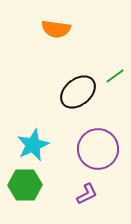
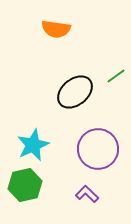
green line: moved 1 px right
black ellipse: moved 3 px left
green hexagon: rotated 12 degrees counterclockwise
purple L-shape: rotated 110 degrees counterclockwise
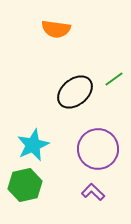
green line: moved 2 px left, 3 px down
purple L-shape: moved 6 px right, 2 px up
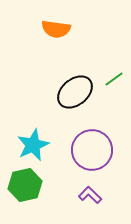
purple circle: moved 6 px left, 1 px down
purple L-shape: moved 3 px left, 3 px down
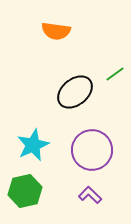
orange semicircle: moved 2 px down
green line: moved 1 px right, 5 px up
green hexagon: moved 6 px down
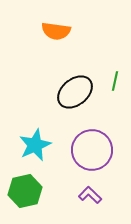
green line: moved 7 px down; rotated 42 degrees counterclockwise
cyan star: moved 2 px right
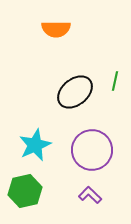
orange semicircle: moved 2 px up; rotated 8 degrees counterclockwise
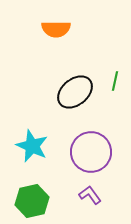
cyan star: moved 3 px left, 1 px down; rotated 24 degrees counterclockwise
purple circle: moved 1 px left, 2 px down
green hexagon: moved 7 px right, 10 px down
purple L-shape: rotated 10 degrees clockwise
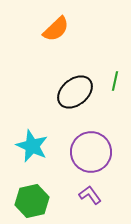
orange semicircle: rotated 44 degrees counterclockwise
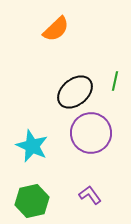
purple circle: moved 19 px up
